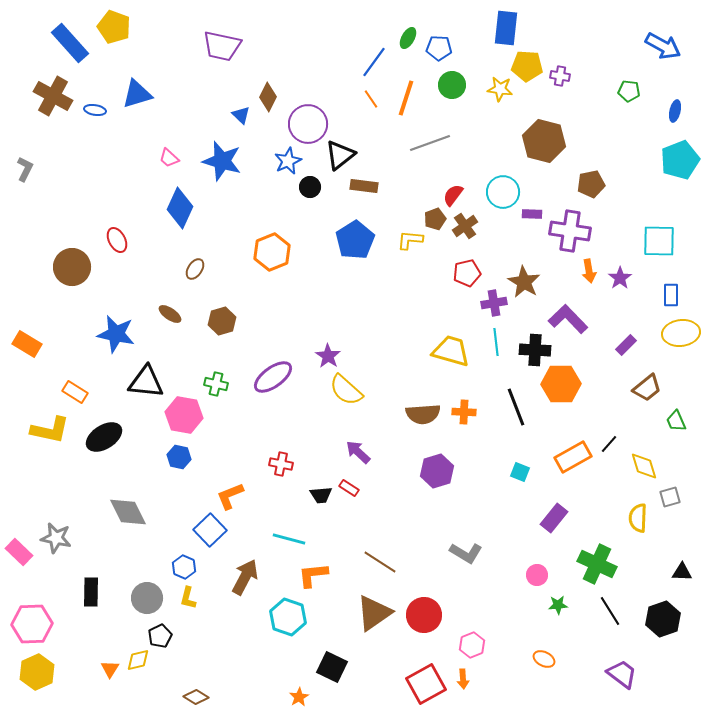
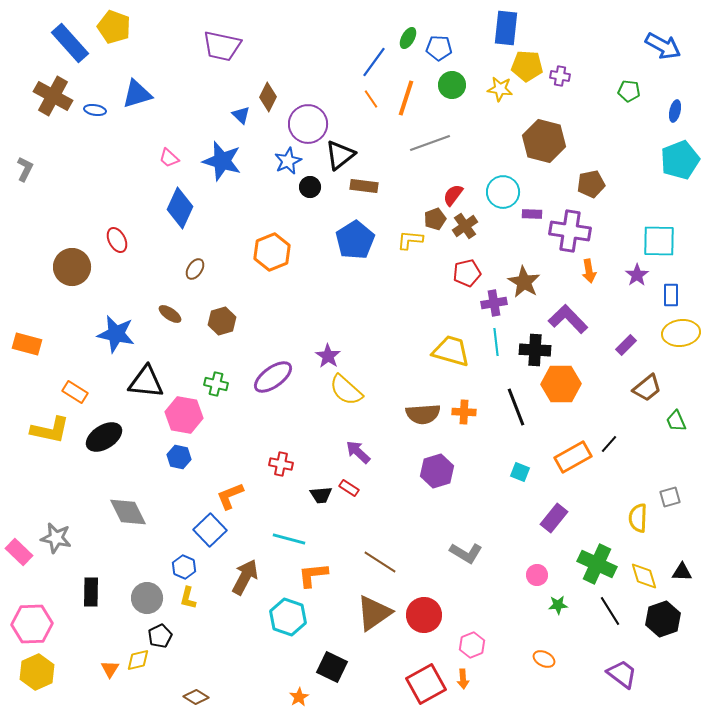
purple star at (620, 278): moved 17 px right, 3 px up
orange rectangle at (27, 344): rotated 16 degrees counterclockwise
yellow diamond at (644, 466): moved 110 px down
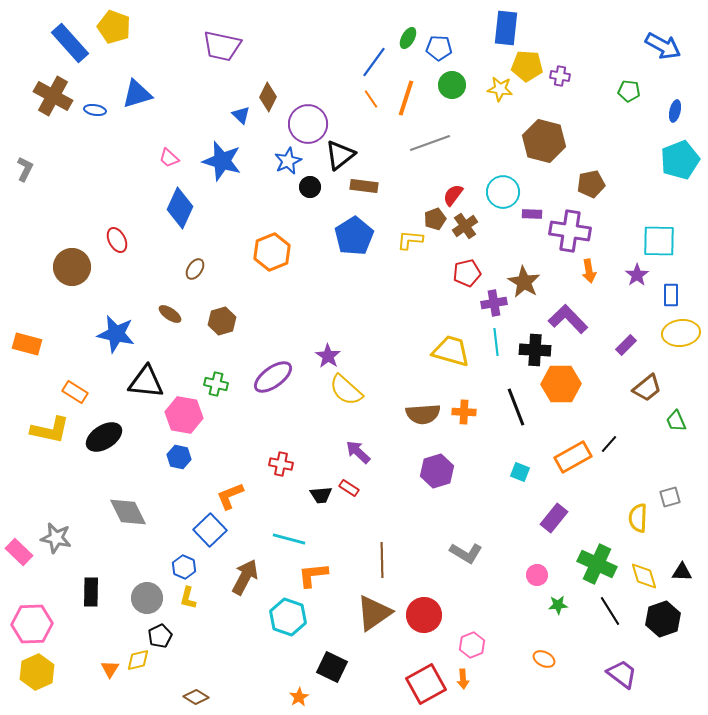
blue pentagon at (355, 240): moved 1 px left, 4 px up
brown line at (380, 562): moved 2 px right, 2 px up; rotated 56 degrees clockwise
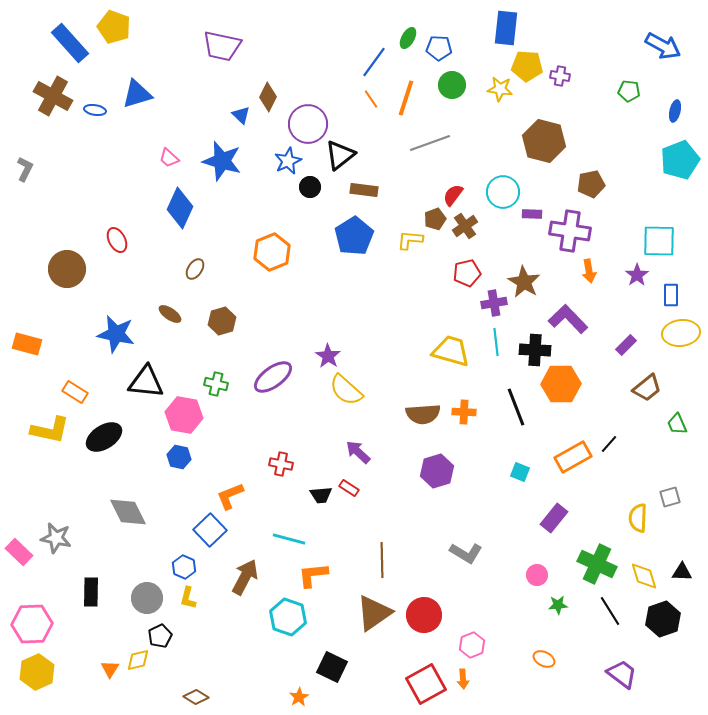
brown rectangle at (364, 186): moved 4 px down
brown circle at (72, 267): moved 5 px left, 2 px down
green trapezoid at (676, 421): moved 1 px right, 3 px down
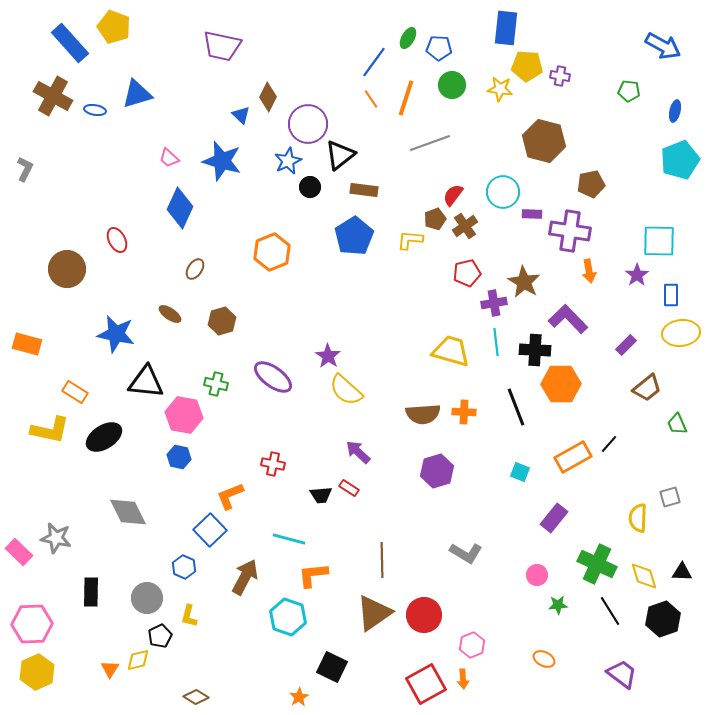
purple ellipse at (273, 377): rotated 72 degrees clockwise
red cross at (281, 464): moved 8 px left
yellow L-shape at (188, 598): moved 1 px right, 18 px down
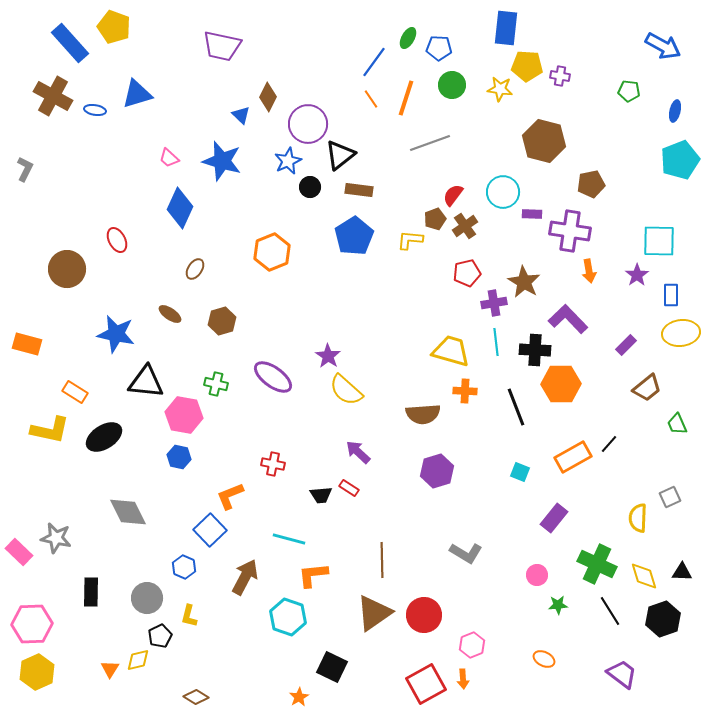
brown rectangle at (364, 190): moved 5 px left
orange cross at (464, 412): moved 1 px right, 21 px up
gray square at (670, 497): rotated 10 degrees counterclockwise
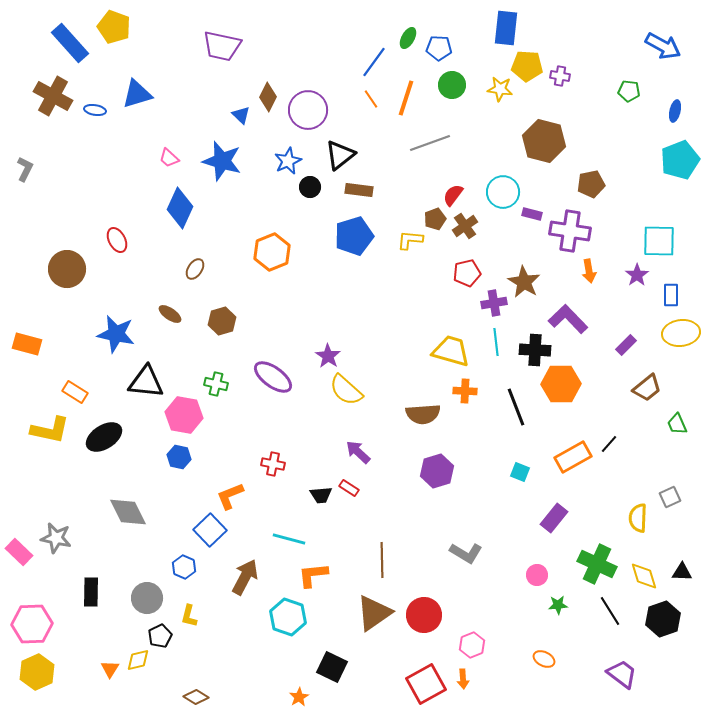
purple circle at (308, 124): moved 14 px up
purple rectangle at (532, 214): rotated 12 degrees clockwise
blue pentagon at (354, 236): rotated 15 degrees clockwise
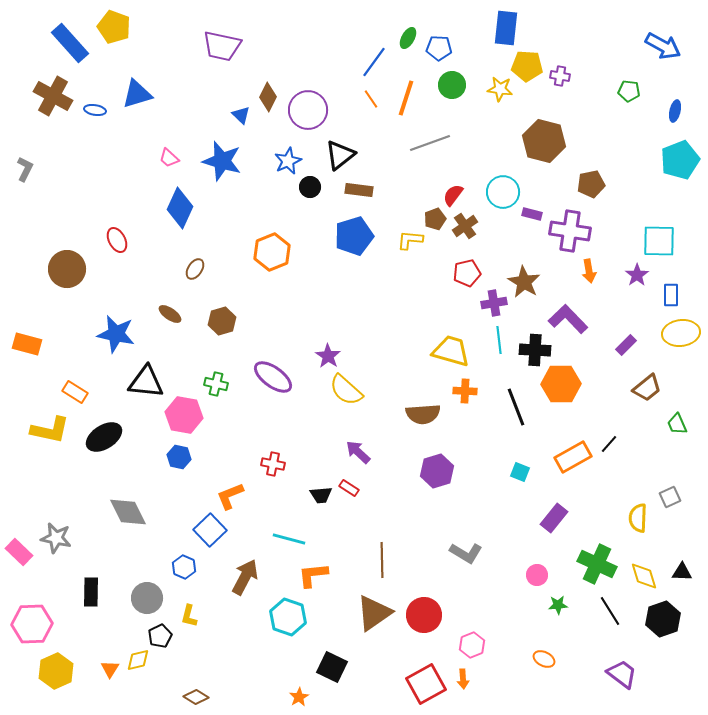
cyan line at (496, 342): moved 3 px right, 2 px up
yellow hexagon at (37, 672): moved 19 px right, 1 px up
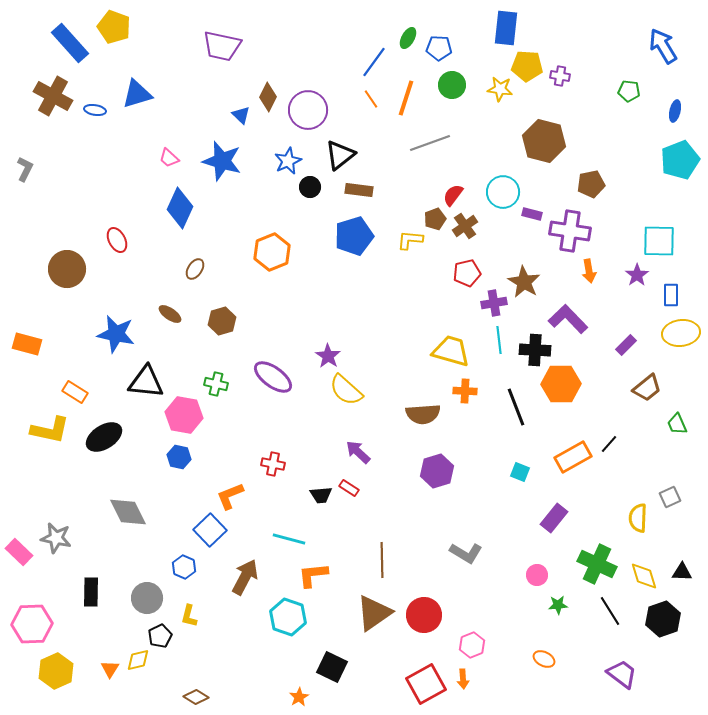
blue arrow at (663, 46): rotated 150 degrees counterclockwise
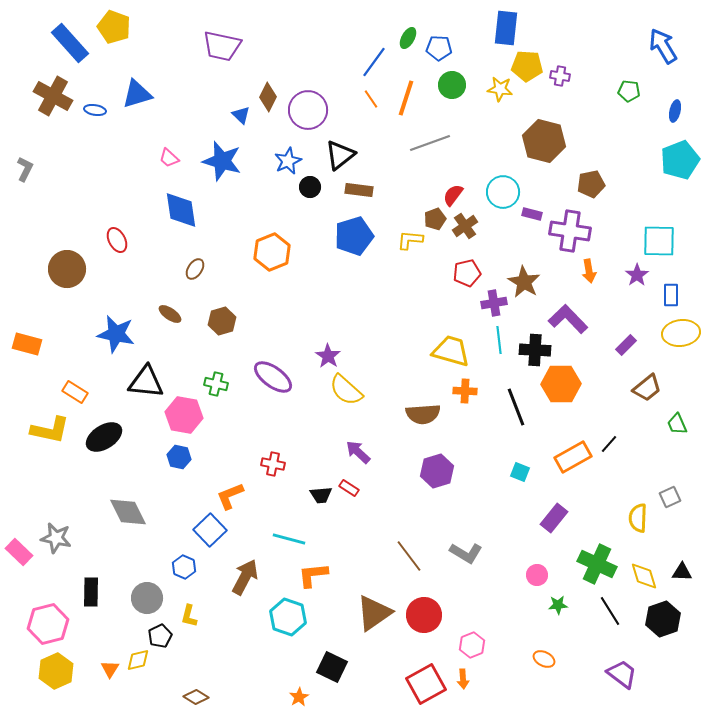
blue diamond at (180, 208): moved 1 px right, 2 px down; rotated 33 degrees counterclockwise
brown line at (382, 560): moved 27 px right, 4 px up; rotated 36 degrees counterclockwise
pink hexagon at (32, 624): moved 16 px right; rotated 12 degrees counterclockwise
